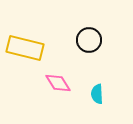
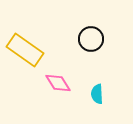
black circle: moved 2 px right, 1 px up
yellow rectangle: moved 2 px down; rotated 21 degrees clockwise
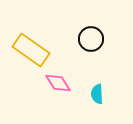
yellow rectangle: moved 6 px right
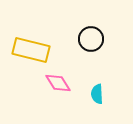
yellow rectangle: rotated 21 degrees counterclockwise
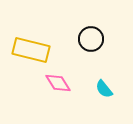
cyan semicircle: moved 7 px right, 5 px up; rotated 36 degrees counterclockwise
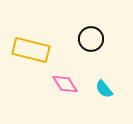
pink diamond: moved 7 px right, 1 px down
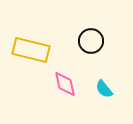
black circle: moved 2 px down
pink diamond: rotated 20 degrees clockwise
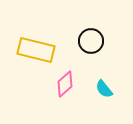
yellow rectangle: moved 5 px right
pink diamond: rotated 60 degrees clockwise
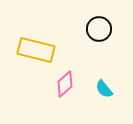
black circle: moved 8 px right, 12 px up
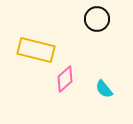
black circle: moved 2 px left, 10 px up
pink diamond: moved 5 px up
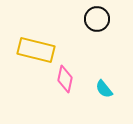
pink diamond: rotated 36 degrees counterclockwise
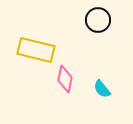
black circle: moved 1 px right, 1 px down
cyan semicircle: moved 2 px left
